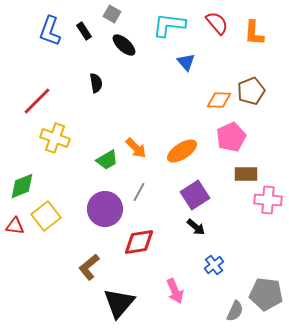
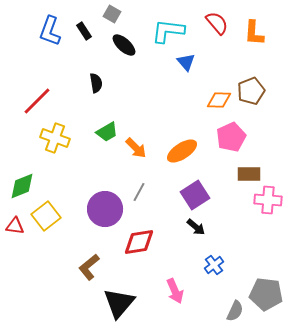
cyan L-shape: moved 1 px left, 6 px down
green trapezoid: moved 28 px up
brown rectangle: moved 3 px right
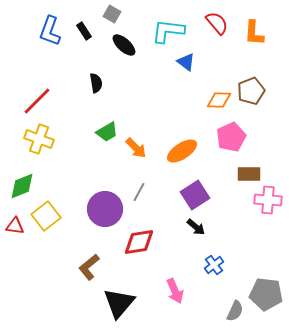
blue triangle: rotated 12 degrees counterclockwise
yellow cross: moved 16 px left, 1 px down
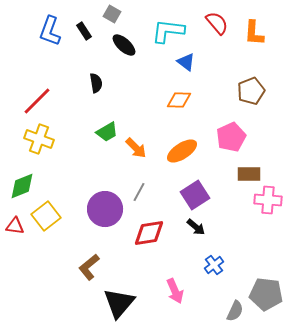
orange diamond: moved 40 px left
red diamond: moved 10 px right, 9 px up
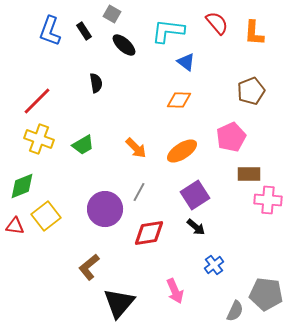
green trapezoid: moved 24 px left, 13 px down
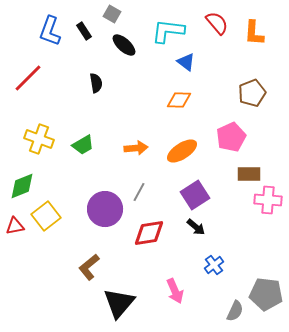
brown pentagon: moved 1 px right, 2 px down
red line: moved 9 px left, 23 px up
orange arrow: rotated 50 degrees counterclockwise
red triangle: rotated 18 degrees counterclockwise
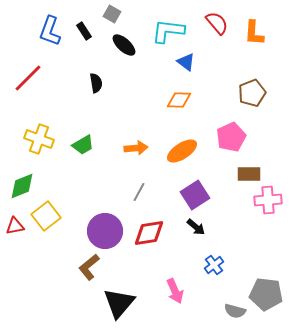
pink cross: rotated 8 degrees counterclockwise
purple circle: moved 22 px down
gray semicircle: rotated 80 degrees clockwise
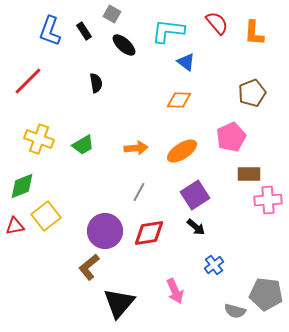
red line: moved 3 px down
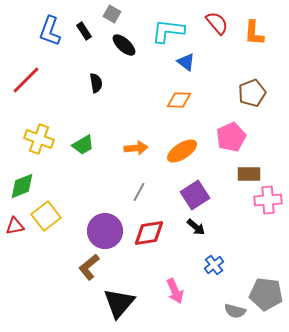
red line: moved 2 px left, 1 px up
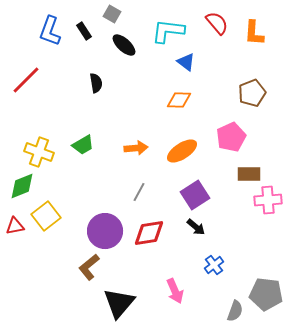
yellow cross: moved 13 px down
gray semicircle: rotated 85 degrees counterclockwise
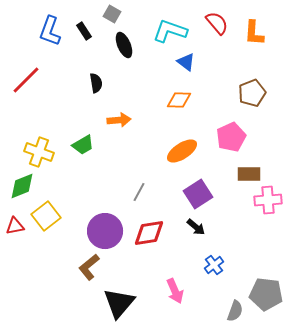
cyan L-shape: moved 2 px right; rotated 12 degrees clockwise
black ellipse: rotated 25 degrees clockwise
orange arrow: moved 17 px left, 28 px up
purple square: moved 3 px right, 1 px up
